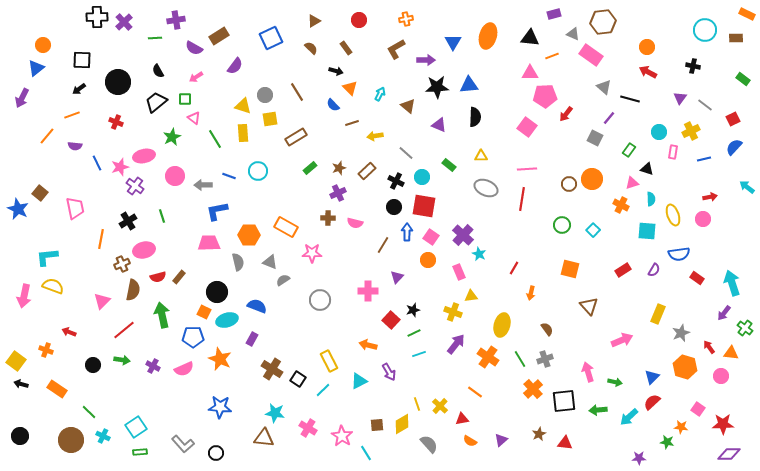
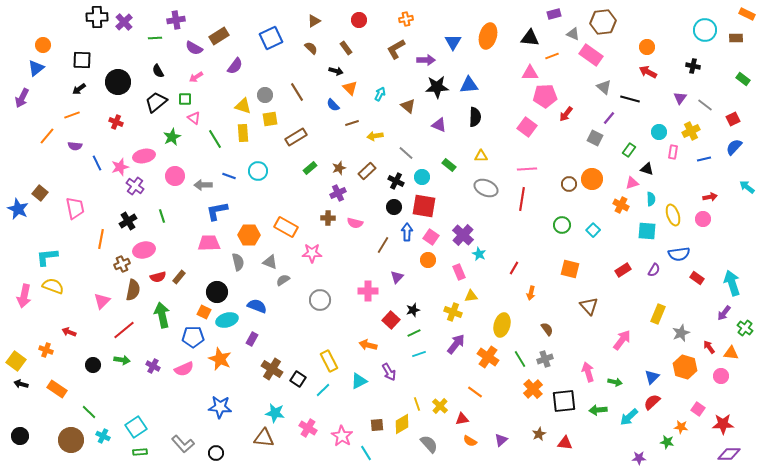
pink arrow at (622, 340): rotated 30 degrees counterclockwise
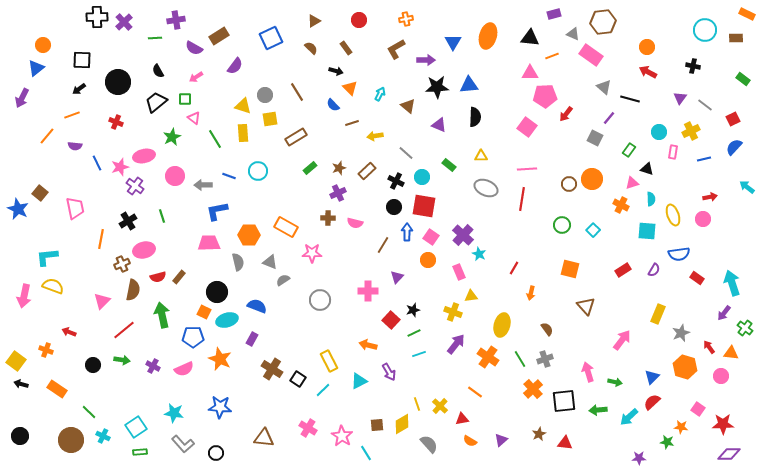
brown triangle at (589, 306): moved 3 px left
cyan star at (275, 413): moved 101 px left
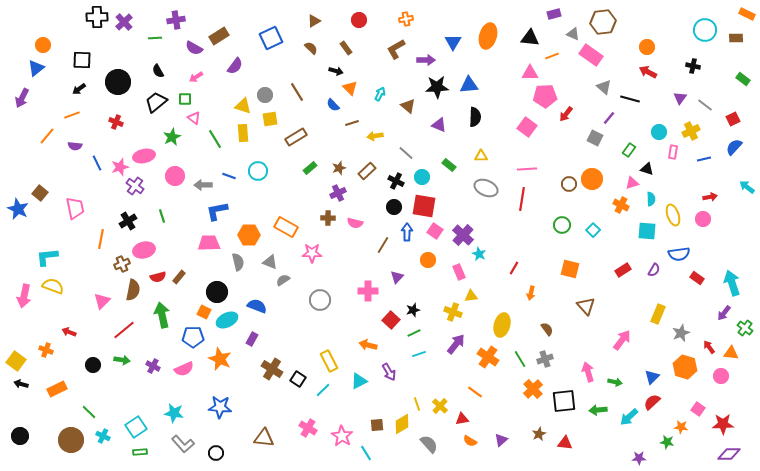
pink square at (431, 237): moved 4 px right, 6 px up
cyan ellipse at (227, 320): rotated 10 degrees counterclockwise
orange rectangle at (57, 389): rotated 60 degrees counterclockwise
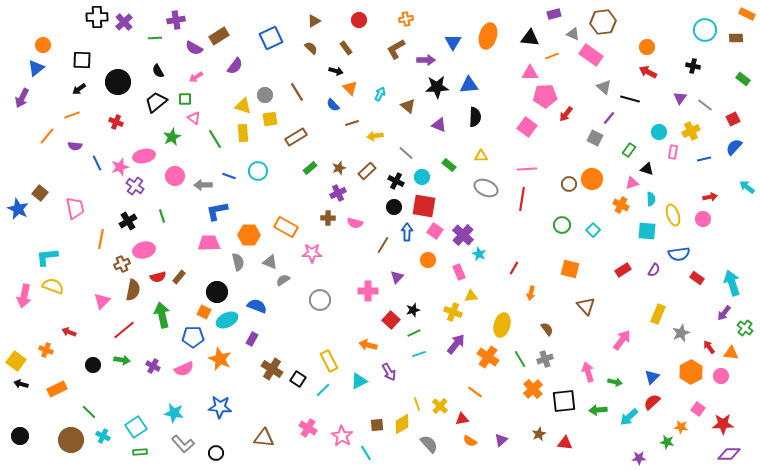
orange hexagon at (685, 367): moved 6 px right, 5 px down; rotated 15 degrees clockwise
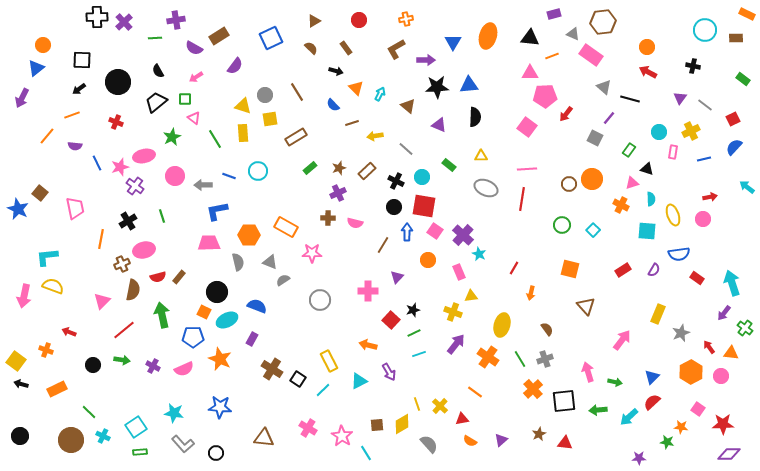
orange triangle at (350, 88): moved 6 px right
gray line at (406, 153): moved 4 px up
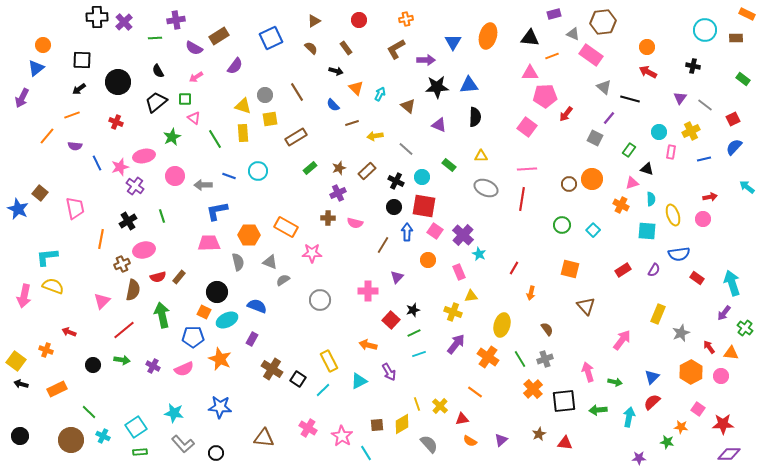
pink rectangle at (673, 152): moved 2 px left
cyan arrow at (629, 417): rotated 144 degrees clockwise
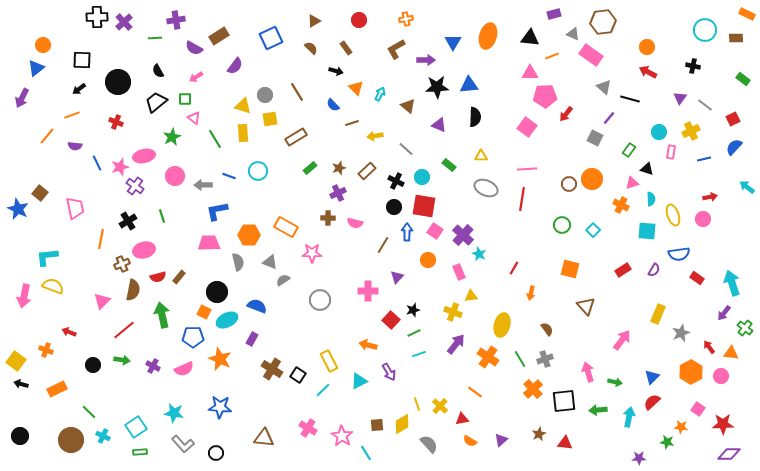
black square at (298, 379): moved 4 px up
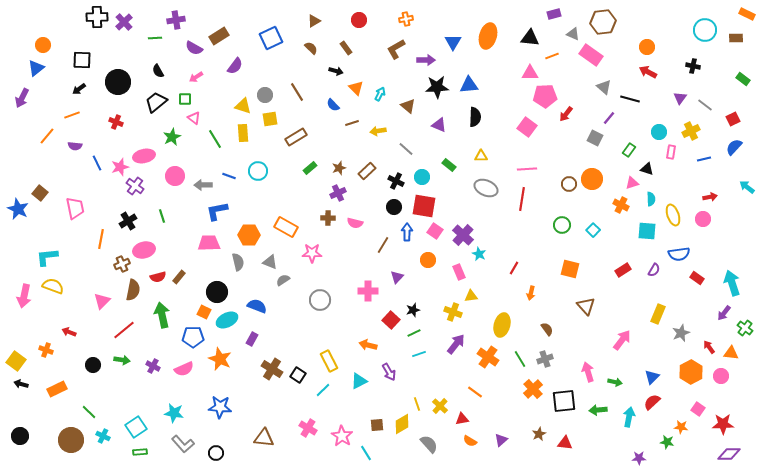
yellow arrow at (375, 136): moved 3 px right, 5 px up
